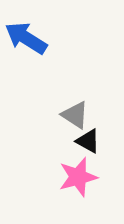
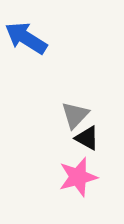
gray triangle: rotated 40 degrees clockwise
black triangle: moved 1 px left, 3 px up
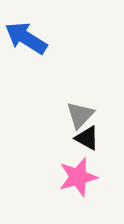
gray triangle: moved 5 px right
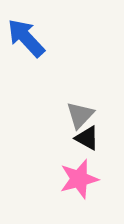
blue arrow: rotated 15 degrees clockwise
pink star: moved 1 px right, 2 px down
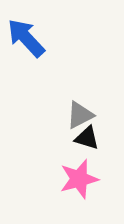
gray triangle: rotated 20 degrees clockwise
black triangle: rotated 12 degrees counterclockwise
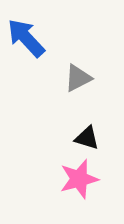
gray triangle: moved 2 px left, 37 px up
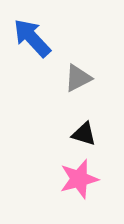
blue arrow: moved 6 px right
black triangle: moved 3 px left, 4 px up
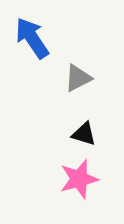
blue arrow: rotated 9 degrees clockwise
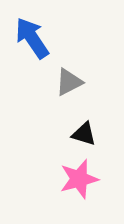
gray triangle: moved 9 px left, 4 px down
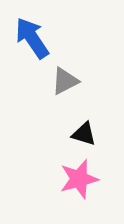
gray triangle: moved 4 px left, 1 px up
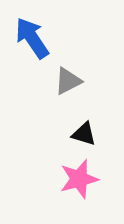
gray triangle: moved 3 px right
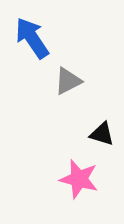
black triangle: moved 18 px right
pink star: rotated 30 degrees clockwise
